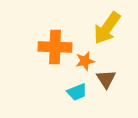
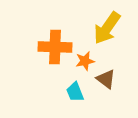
brown triangle: rotated 20 degrees counterclockwise
cyan trapezoid: moved 2 px left; rotated 90 degrees clockwise
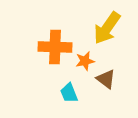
cyan trapezoid: moved 6 px left, 1 px down
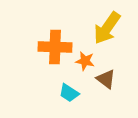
orange star: rotated 24 degrees clockwise
cyan trapezoid: rotated 35 degrees counterclockwise
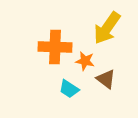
cyan trapezoid: moved 4 px up
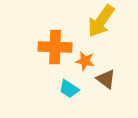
yellow arrow: moved 6 px left, 7 px up
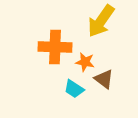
orange star: moved 1 px down
brown triangle: moved 2 px left
cyan trapezoid: moved 5 px right
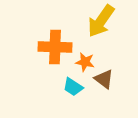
cyan trapezoid: moved 1 px left, 2 px up
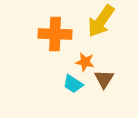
orange cross: moved 13 px up
brown triangle: rotated 25 degrees clockwise
cyan trapezoid: moved 3 px up
